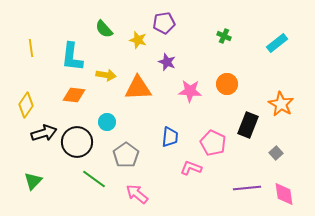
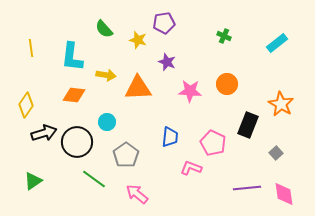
green triangle: rotated 12 degrees clockwise
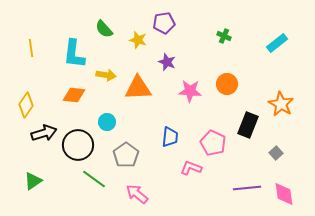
cyan L-shape: moved 2 px right, 3 px up
black circle: moved 1 px right, 3 px down
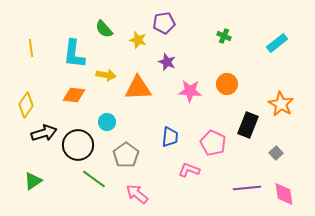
pink L-shape: moved 2 px left, 2 px down
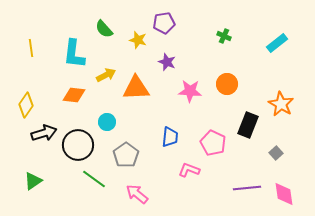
yellow arrow: rotated 36 degrees counterclockwise
orange triangle: moved 2 px left
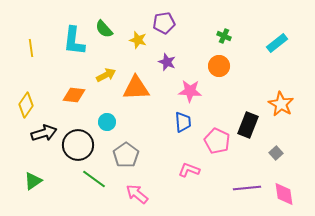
cyan L-shape: moved 13 px up
orange circle: moved 8 px left, 18 px up
blue trapezoid: moved 13 px right, 15 px up; rotated 10 degrees counterclockwise
pink pentagon: moved 4 px right, 2 px up
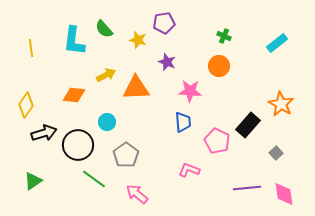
black rectangle: rotated 20 degrees clockwise
